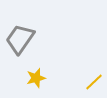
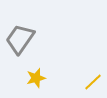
yellow line: moved 1 px left
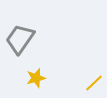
yellow line: moved 1 px right, 1 px down
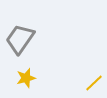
yellow star: moved 10 px left
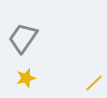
gray trapezoid: moved 3 px right, 1 px up
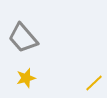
gray trapezoid: rotated 76 degrees counterclockwise
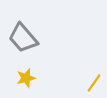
yellow line: rotated 12 degrees counterclockwise
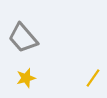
yellow line: moved 1 px left, 5 px up
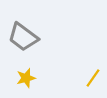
gray trapezoid: moved 1 px up; rotated 12 degrees counterclockwise
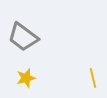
yellow line: rotated 48 degrees counterclockwise
